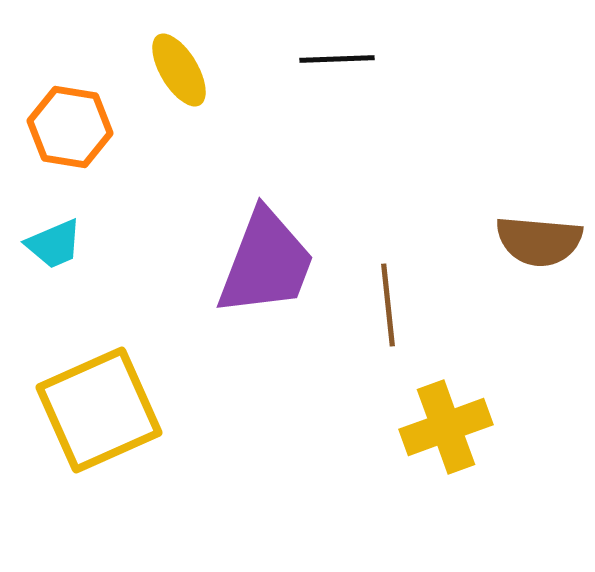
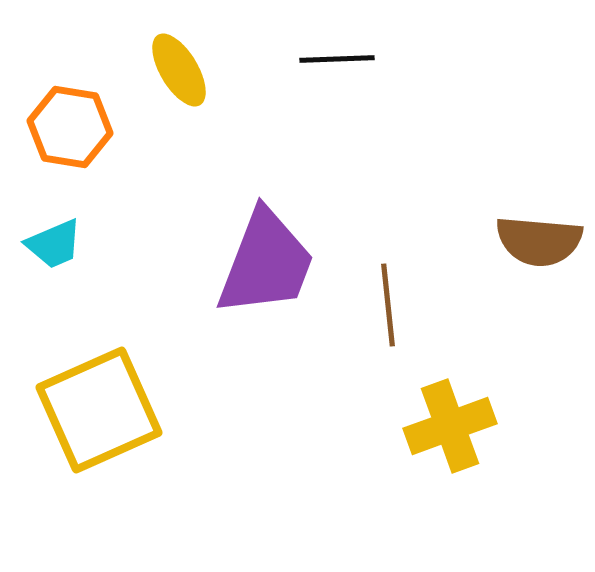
yellow cross: moved 4 px right, 1 px up
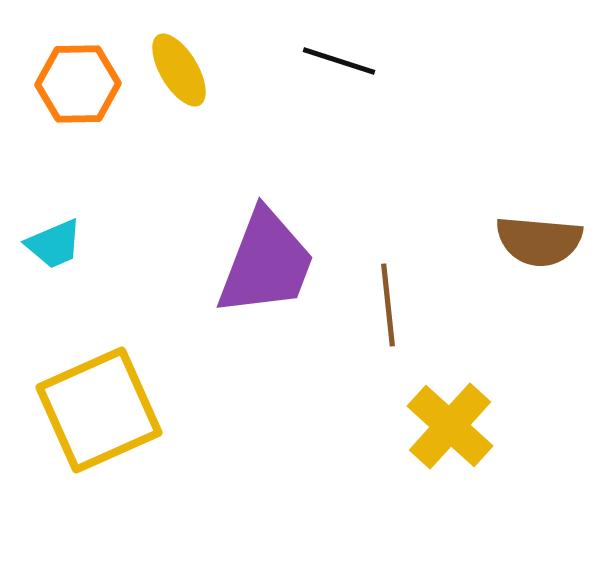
black line: moved 2 px right, 2 px down; rotated 20 degrees clockwise
orange hexagon: moved 8 px right, 43 px up; rotated 10 degrees counterclockwise
yellow cross: rotated 28 degrees counterclockwise
